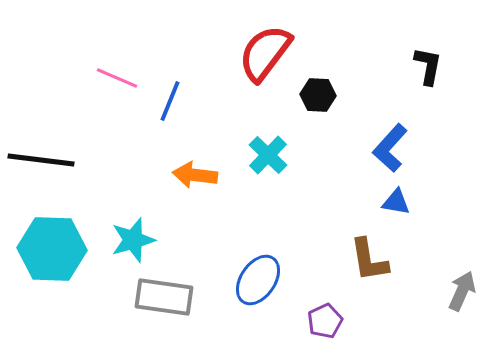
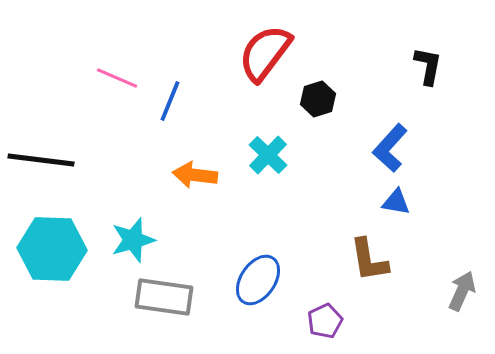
black hexagon: moved 4 px down; rotated 20 degrees counterclockwise
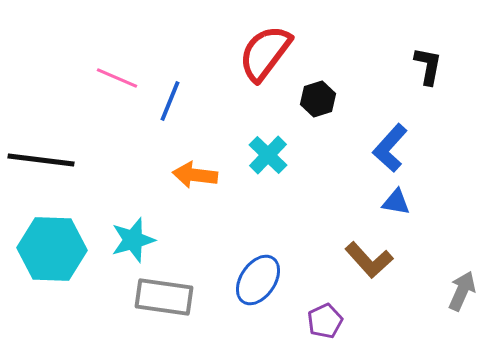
brown L-shape: rotated 33 degrees counterclockwise
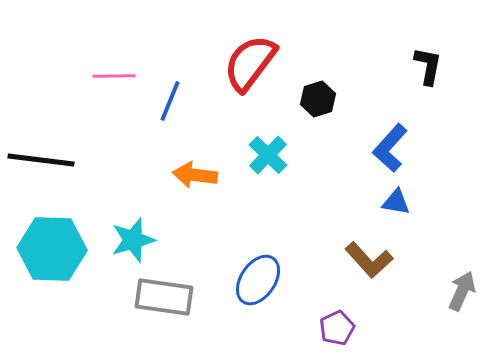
red semicircle: moved 15 px left, 10 px down
pink line: moved 3 px left, 2 px up; rotated 24 degrees counterclockwise
purple pentagon: moved 12 px right, 7 px down
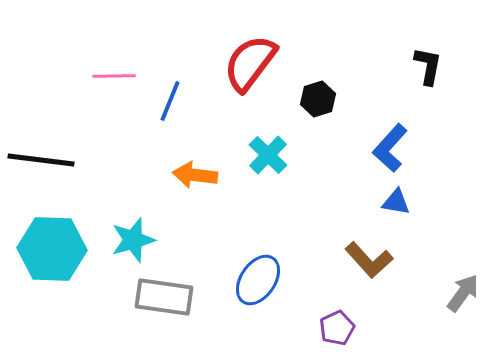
gray arrow: moved 1 px right, 2 px down; rotated 12 degrees clockwise
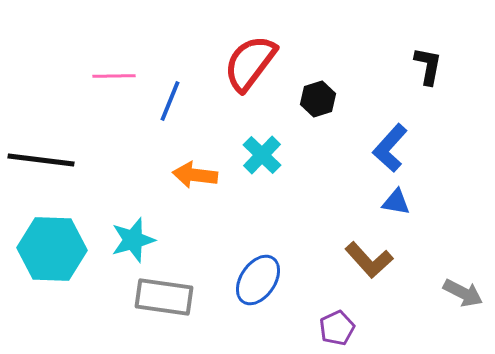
cyan cross: moved 6 px left
gray arrow: rotated 81 degrees clockwise
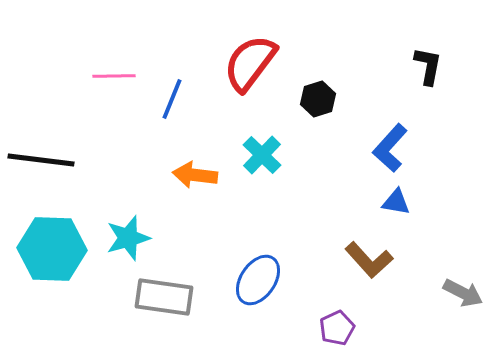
blue line: moved 2 px right, 2 px up
cyan star: moved 5 px left, 2 px up
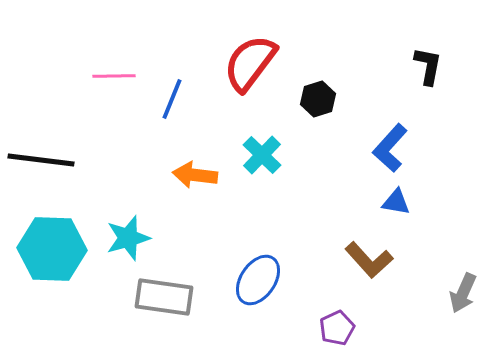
gray arrow: rotated 87 degrees clockwise
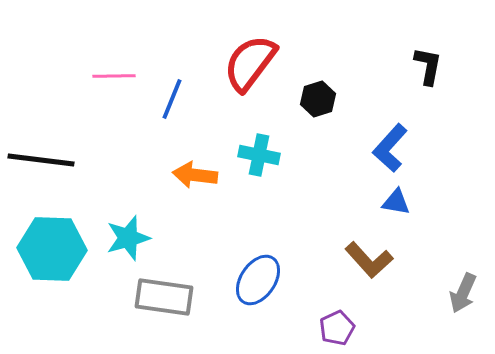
cyan cross: moved 3 px left; rotated 33 degrees counterclockwise
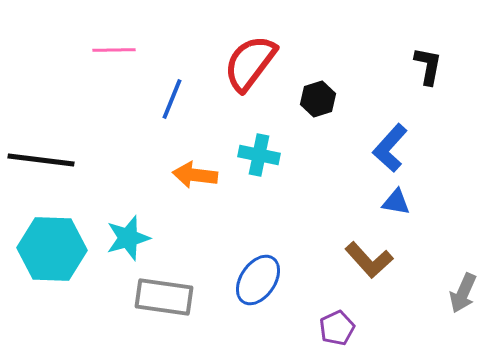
pink line: moved 26 px up
